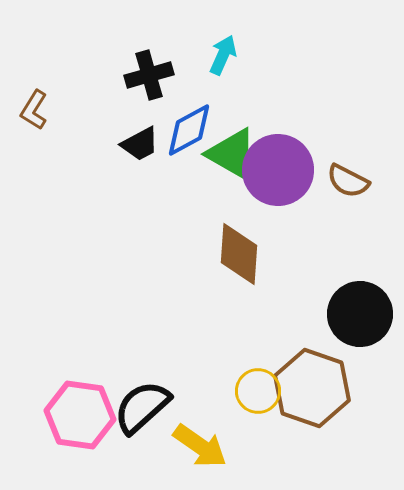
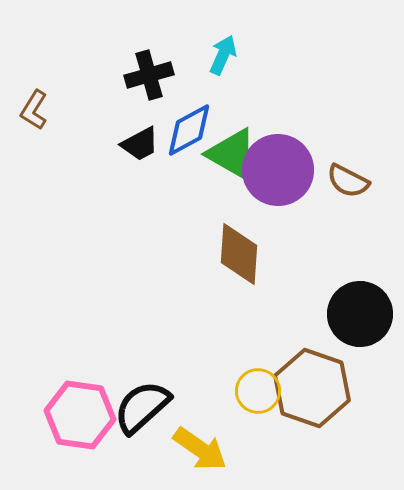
yellow arrow: moved 3 px down
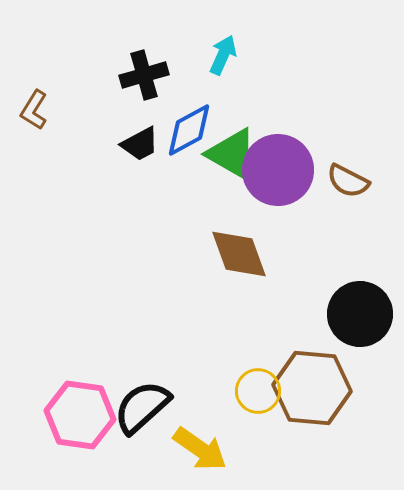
black cross: moved 5 px left
brown diamond: rotated 24 degrees counterclockwise
brown hexagon: rotated 14 degrees counterclockwise
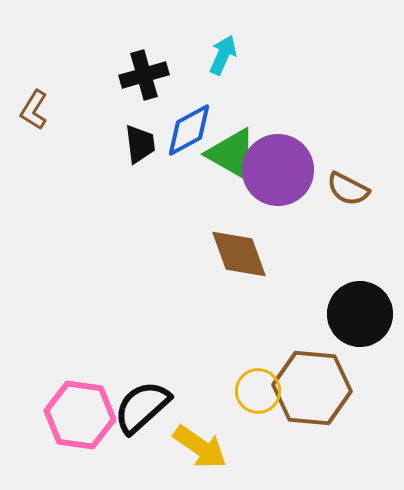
black trapezoid: rotated 69 degrees counterclockwise
brown semicircle: moved 8 px down
yellow arrow: moved 2 px up
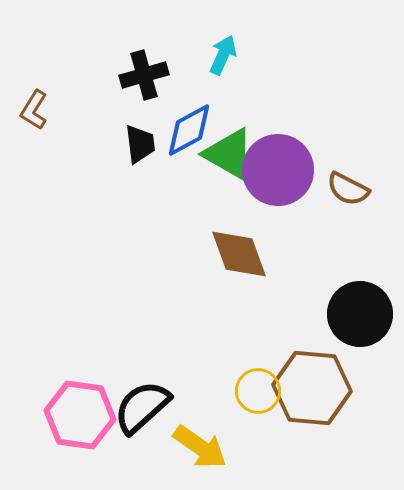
green triangle: moved 3 px left
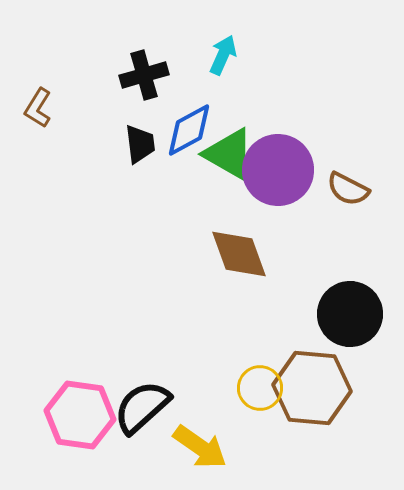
brown L-shape: moved 4 px right, 2 px up
black circle: moved 10 px left
yellow circle: moved 2 px right, 3 px up
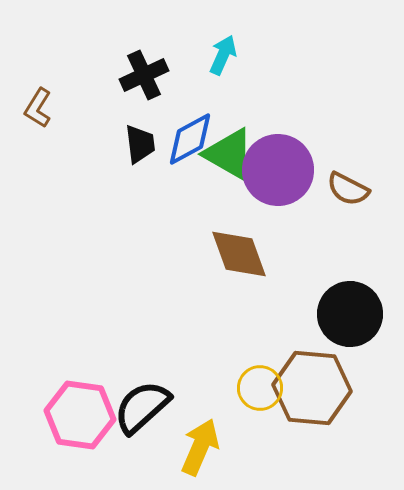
black cross: rotated 9 degrees counterclockwise
blue diamond: moved 1 px right, 9 px down
yellow arrow: rotated 102 degrees counterclockwise
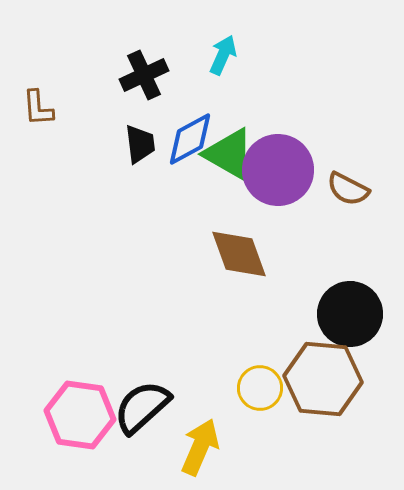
brown L-shape: rotated 36 degrees counterclockwise
brown hexagon: moved 11 px right, 9 px up
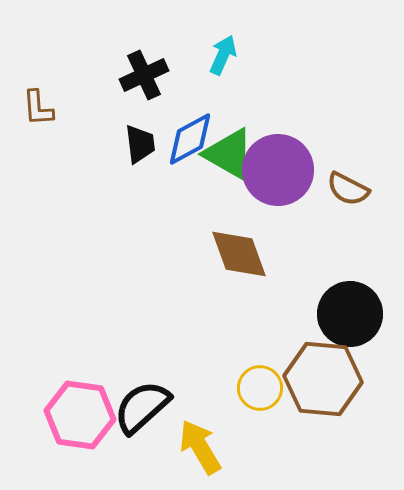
yellow arrow: rotated 54 degrees counterclockwise
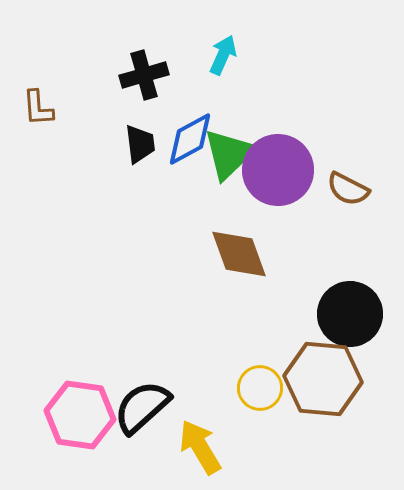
black cross: rotated 9 degrees clockwise
green triangle: rotated 46 degrees clockwise
